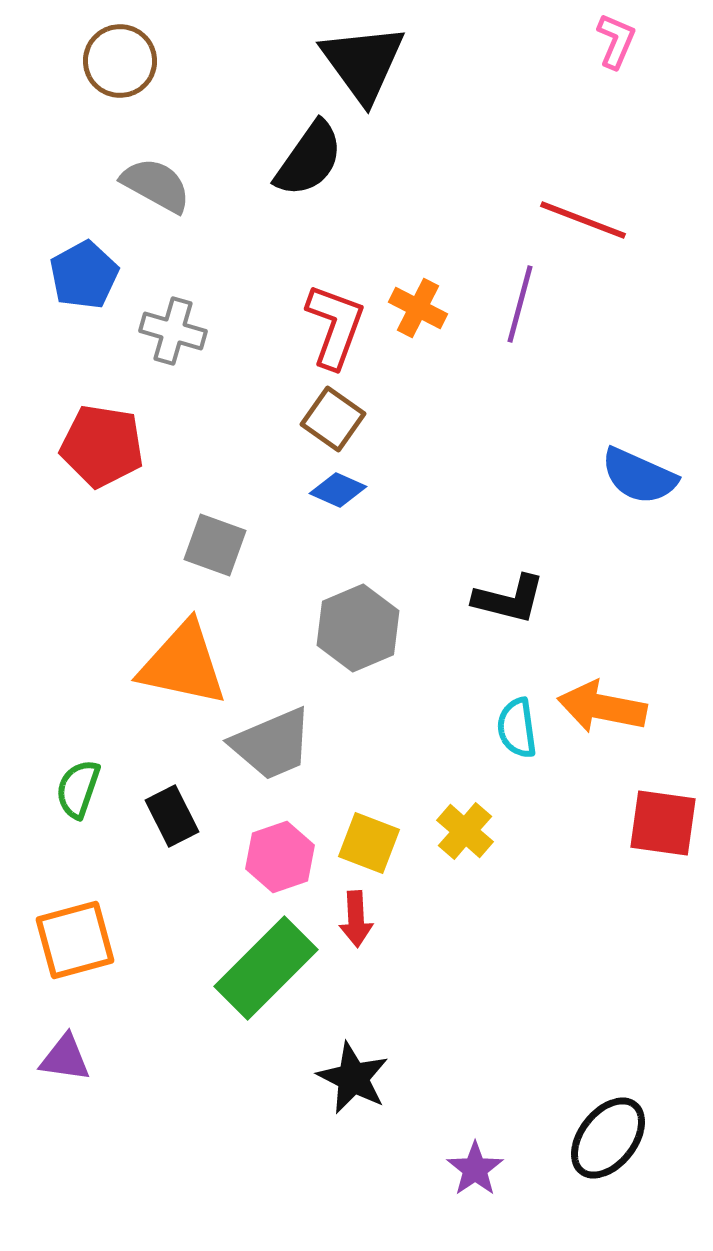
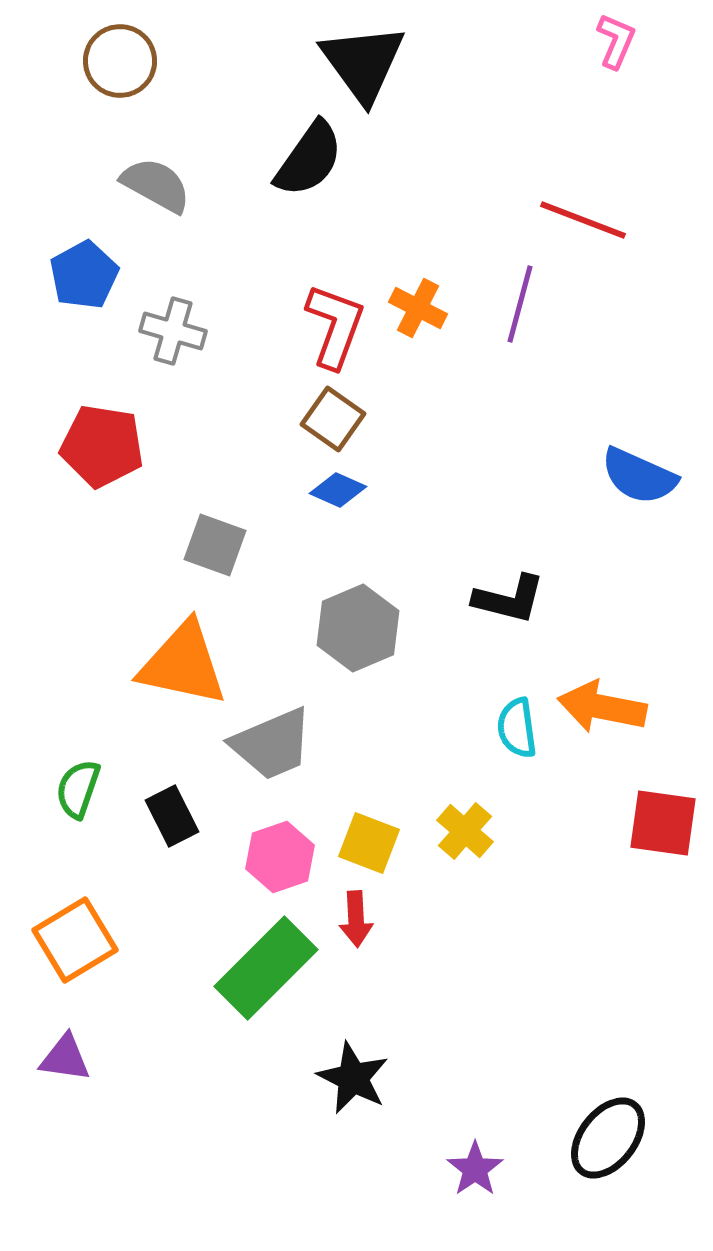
orange square: rotated 16 degrees counterclockwise
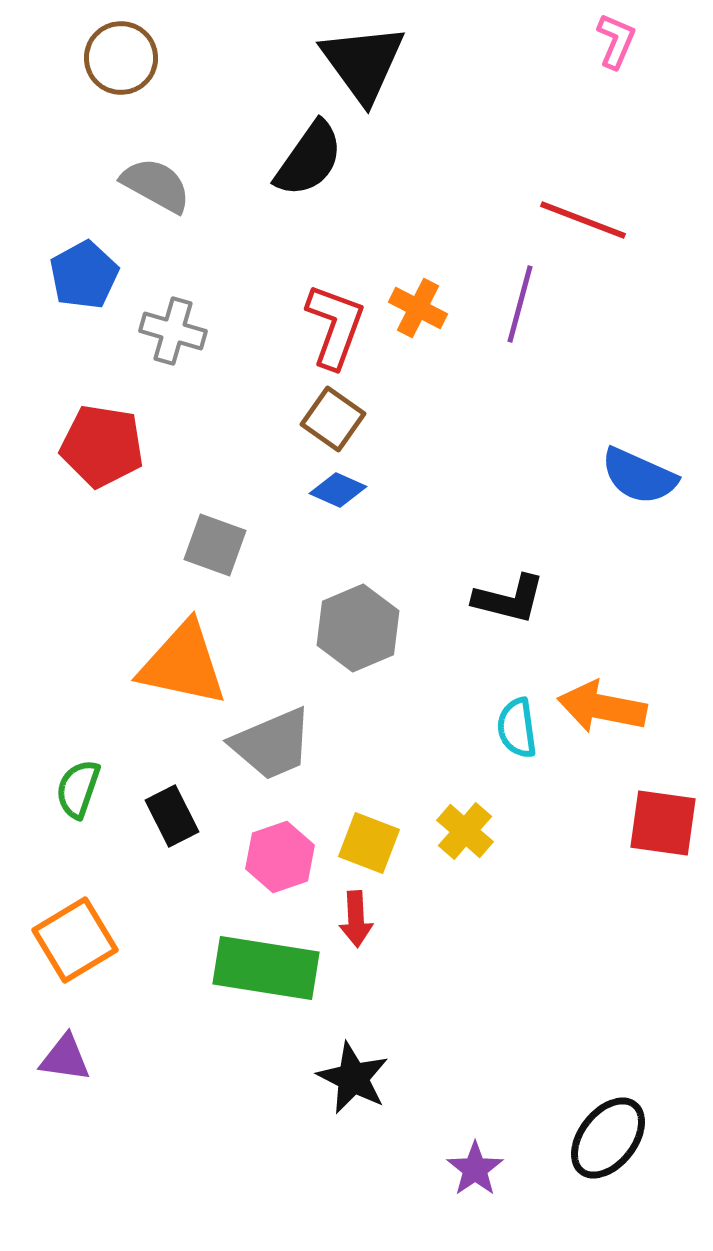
brown circle: moved 1 px right, 3 px up
green rectangle: rotated 54 degrees clockwise
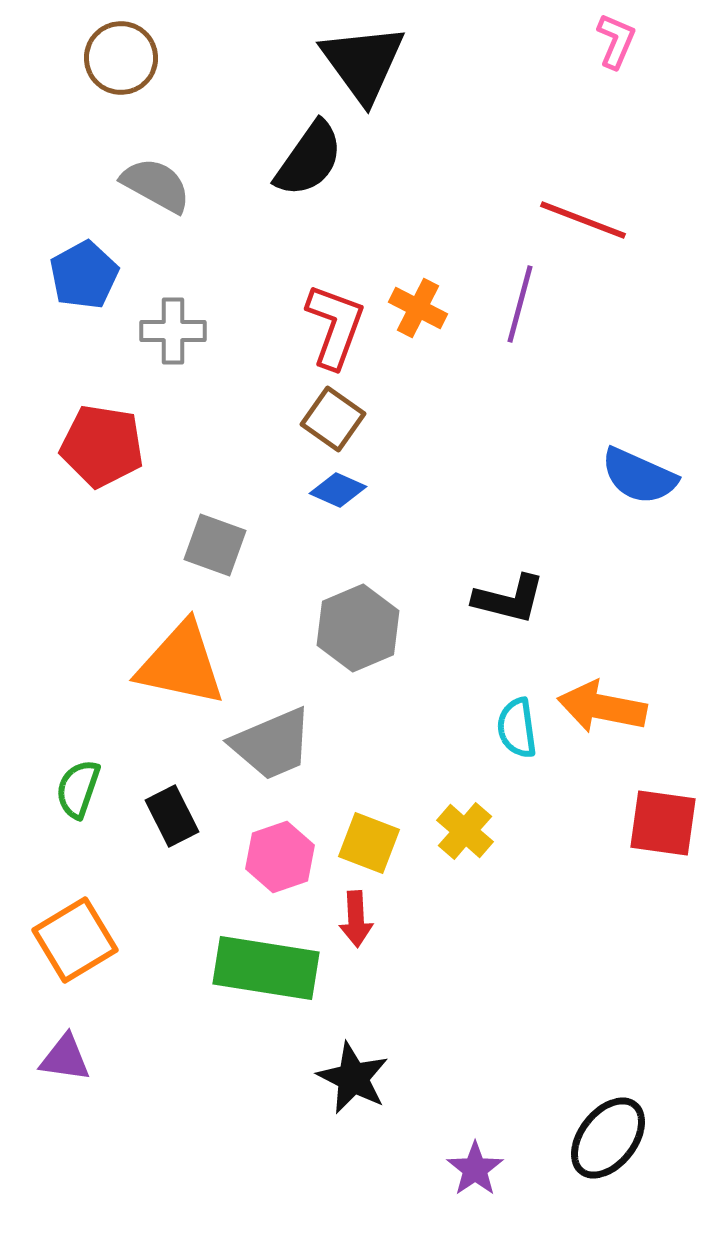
gray cross: rotated 16 degrees counterclockwise
orange triangle: moved 2 px left
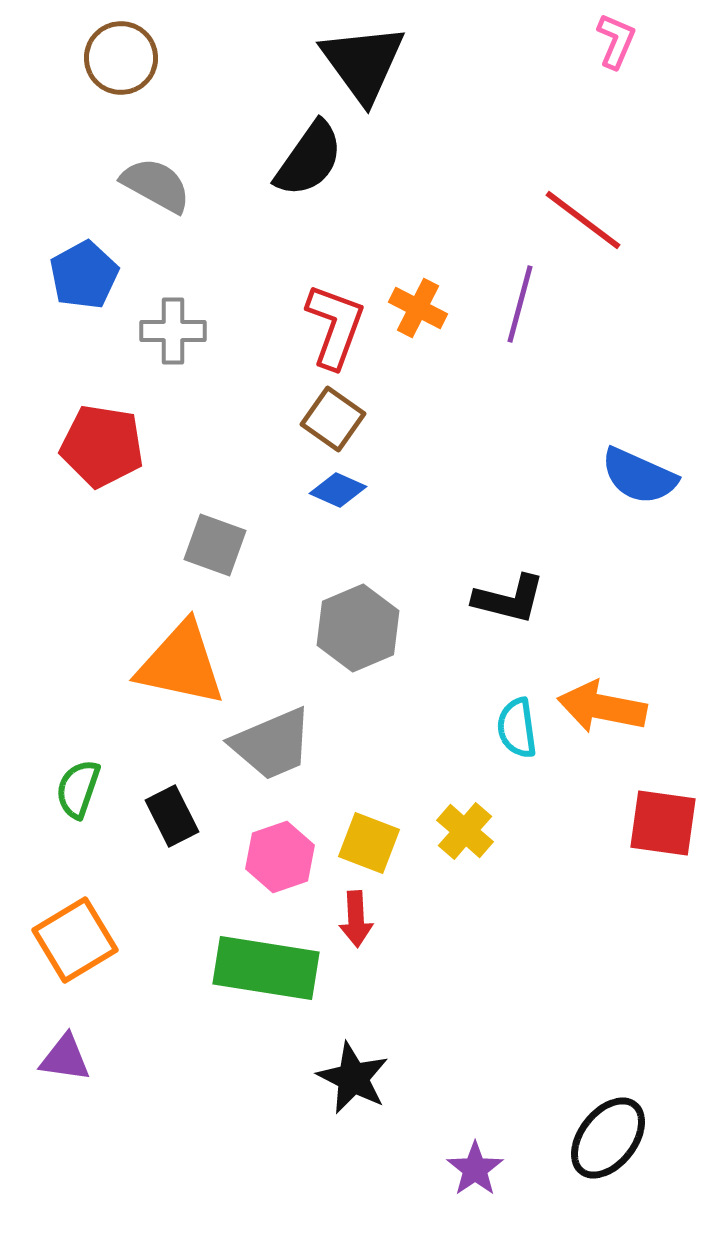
red line: rotated 16 degrees clockwise
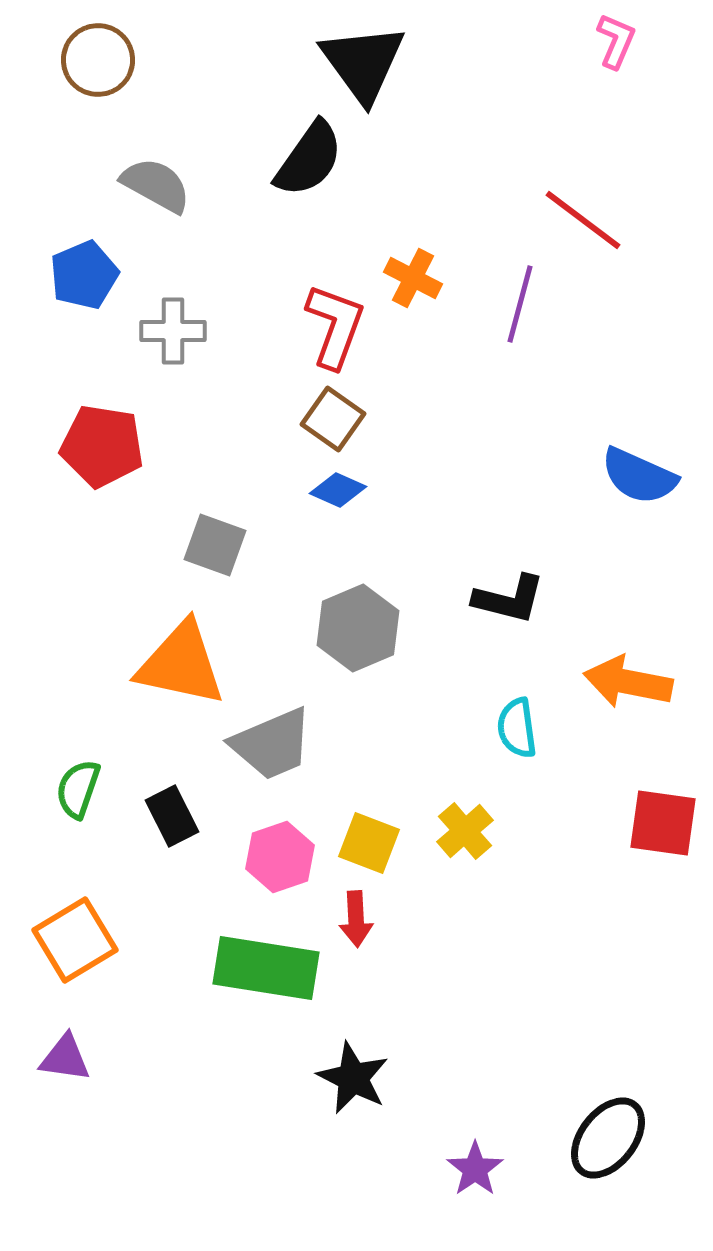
brown circle: moved 23 px left, 2 px down
blue pentagon: rotated 6 degrees clockwise
orange cross: moved 5 px left, 30 px up
orange arrow: moved 26 px right, 25 px up
yellow cross: rotated 8 degrees clockwise
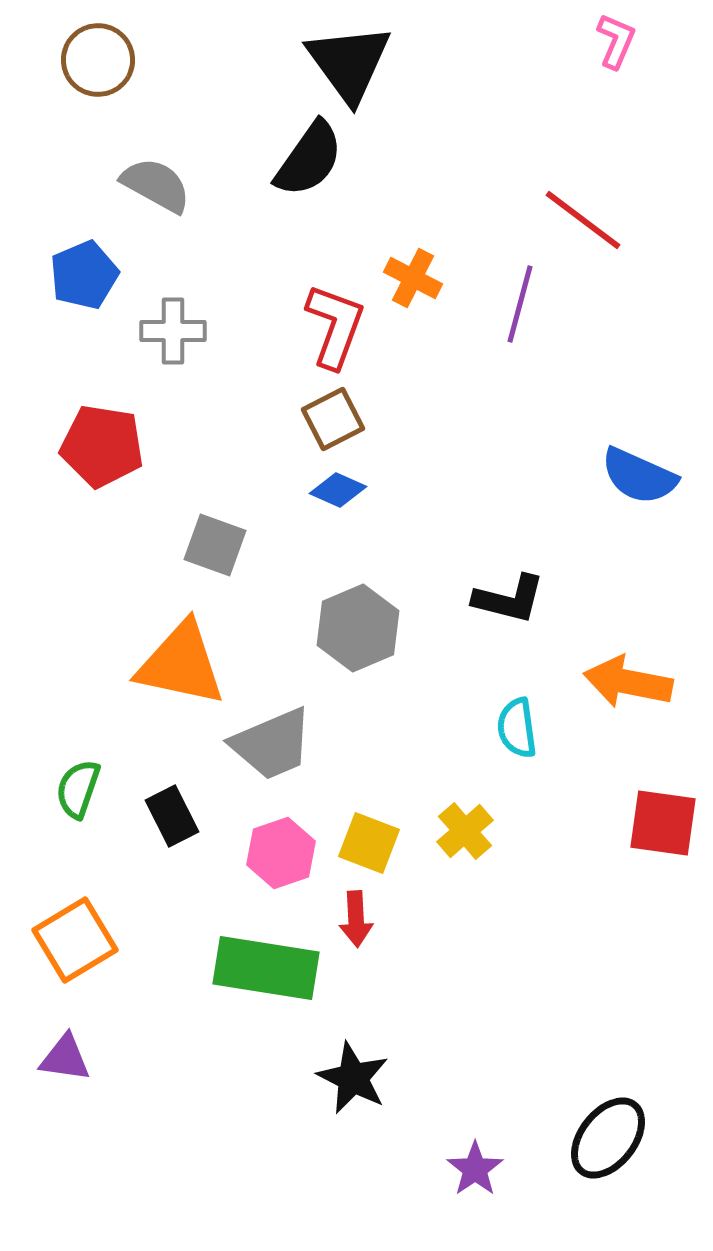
black triangle: moved 14 px left
brown square: rotated 28 degrees clockwise
pink hexagon: moved 1 px right, 4 px up
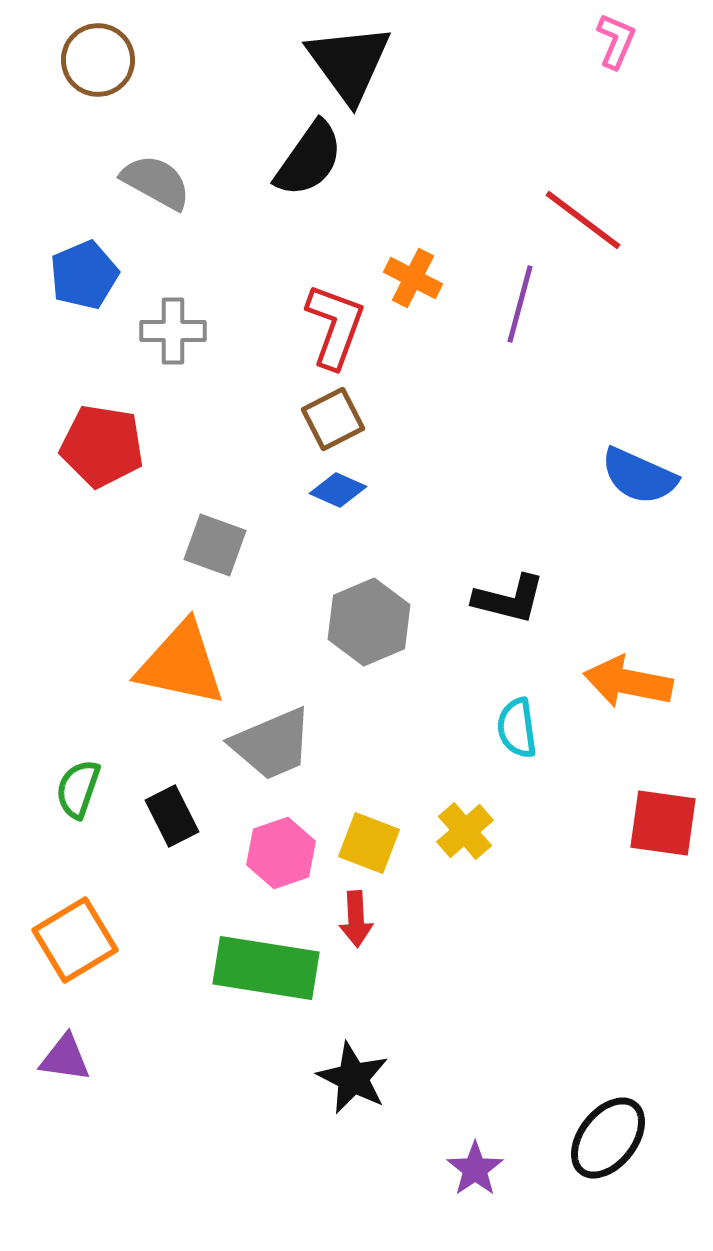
gray semicircle: moved 3 px up
gray hexagon: moved 11 px right, 6 px up
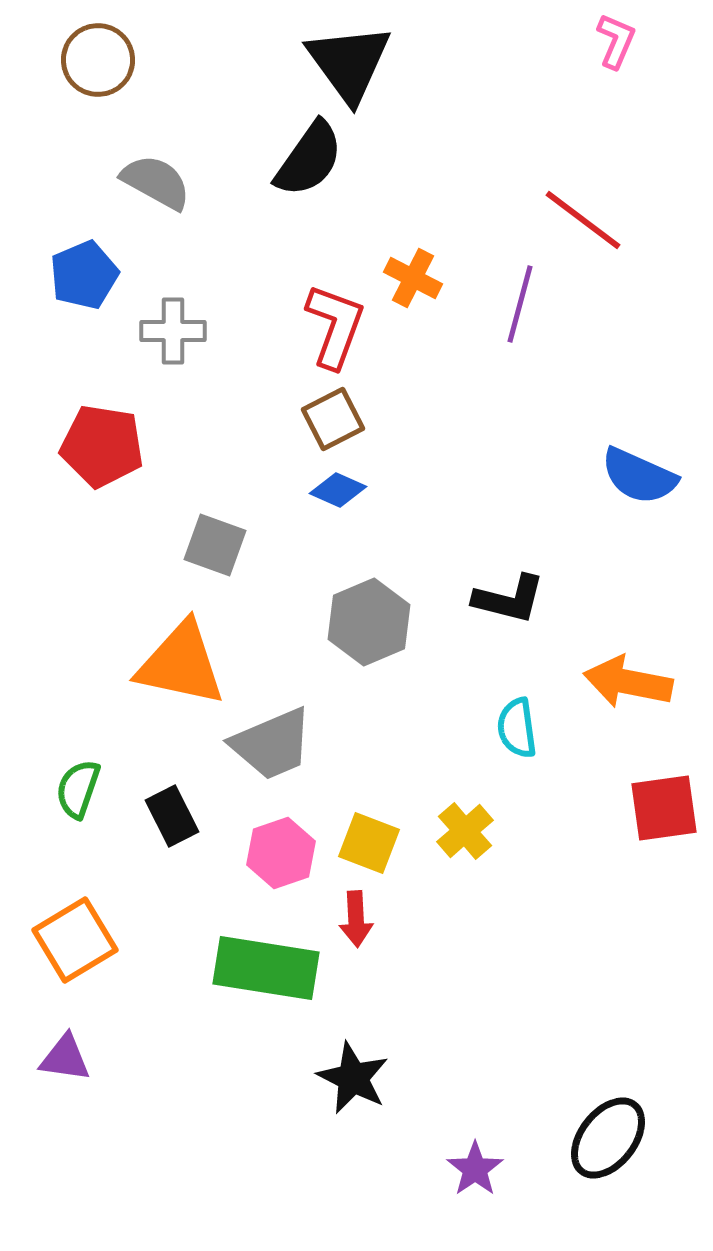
red square: moved 1 px right, 15 px up; rotated 16 degrees counterclockwise
